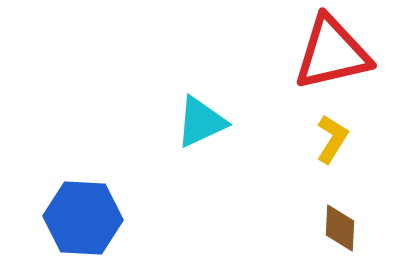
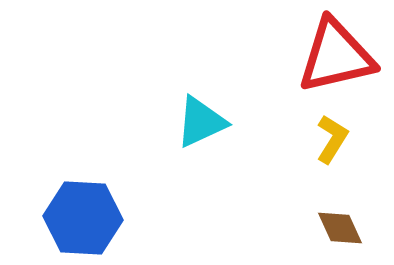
red triangle: moved 4 px right, 3 px down
brown diamond: rotated 27 degrees counterclockwise
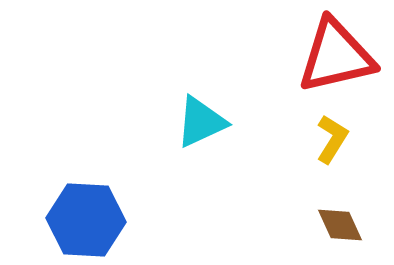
blue hexagon: moved 3 px right, 2 px down
brown diamond: moved 3 px up
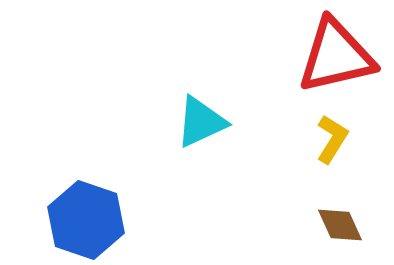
blue hexagon: rotated 16 degrees clockwise
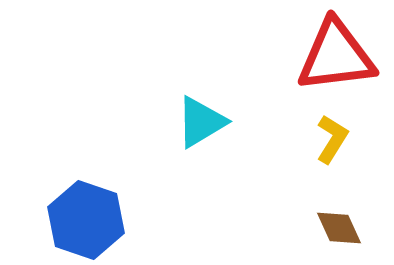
red triangle: rotated 6 degrees clockwise
cyan triangle: rotated 6 degrees counterclockwise
brown diamond: moved 1 px left, 3 px down
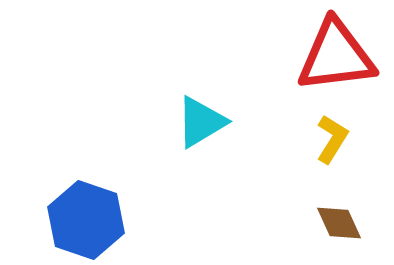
brown diamond: moved 5 px up
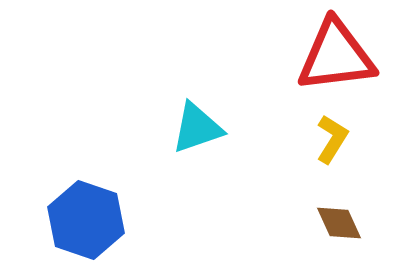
cyan triangle: moved 4 px left, 6 px down; rotated 12 degrees clockwise
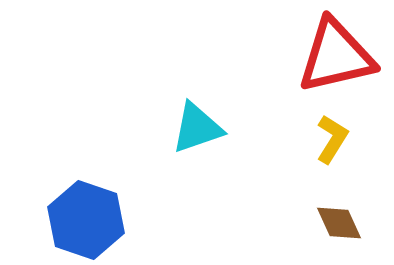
red triangle: rotated 6 degrees counterclockwise
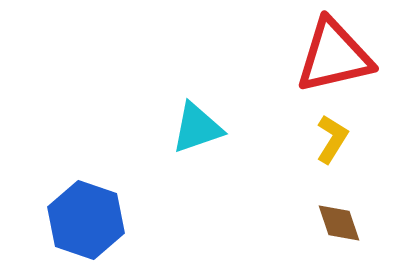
red triangle: moved 2 px left
brown diamond: rotated 6 degrees clockwise
